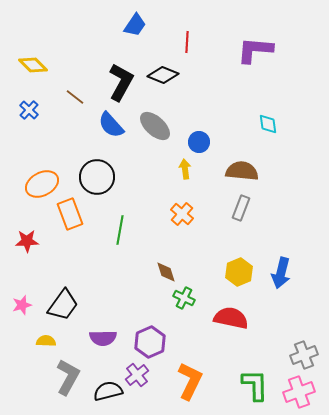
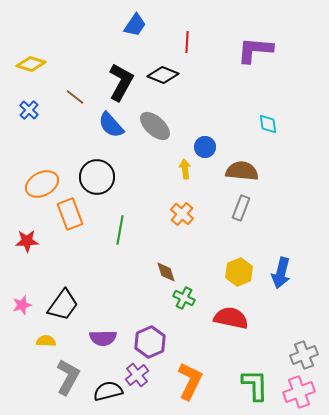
yellow diamond: moved 2 px left, 1 px up; rotated 28 degrees counterclockwise
blue circle: moved 6 px right, 5 px down
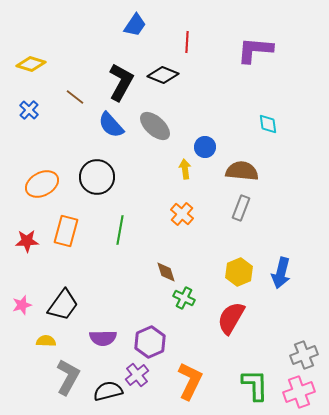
orange rectangle: moved 4 px left, 17 px down; rotated 36 degrees clockwise
red semicircle: rotated 72 degrees counterclockwise
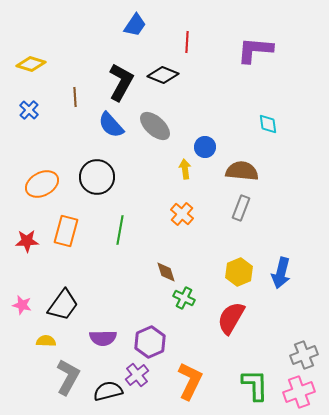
brown line: rotated 48 degrees clockwise
pink star: rotated 30 degrees clockwise
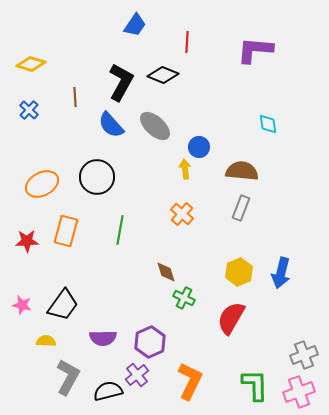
blue circle: moved 6 px left
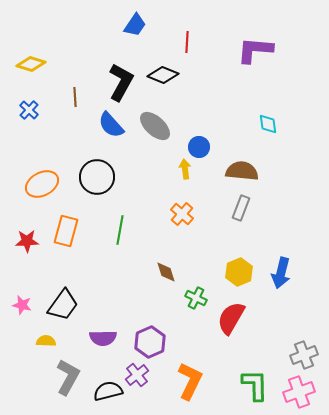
green cross: moved 12 px right
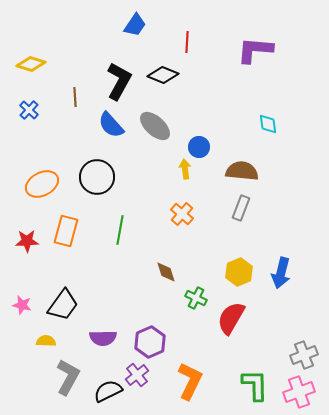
black L-shape: moved 2 px left, 1 px up
black semicircle: rotated 12 degrees counterclockwise
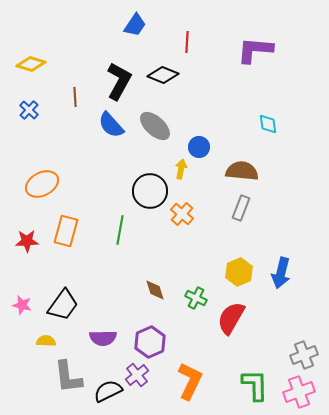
yellow arrow: moved 4 px left; rotated 18 degrees clockwise
black circle: moved 53 px right, 14 px down
brown diamond: moved 11 px left, 18 px down
gray L-shape: rotated 144 degrees clockwise
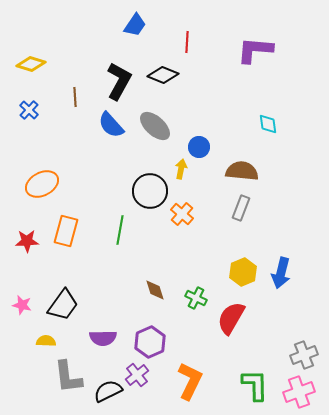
yellow hexagon: moved 4 px right
